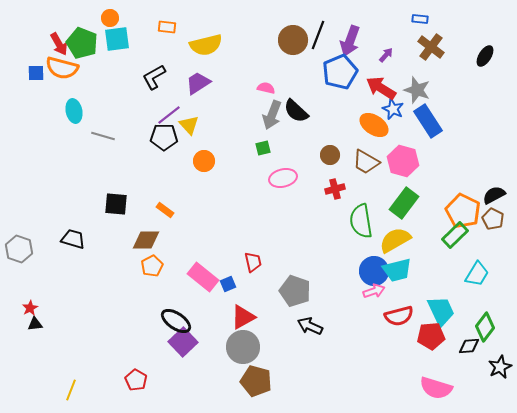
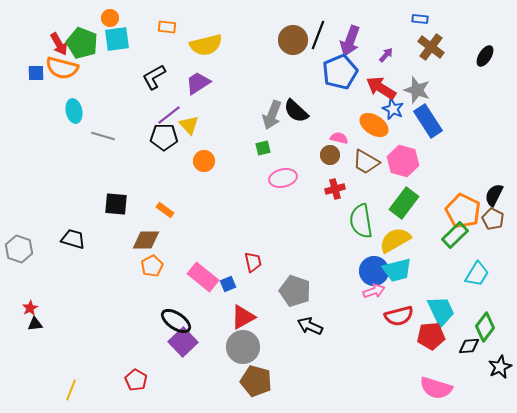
pink semicircle at (266, 88): moved 73 px right, 50 px down
black semicircle at (494, 195): rotated 35 degrees counterclockwise
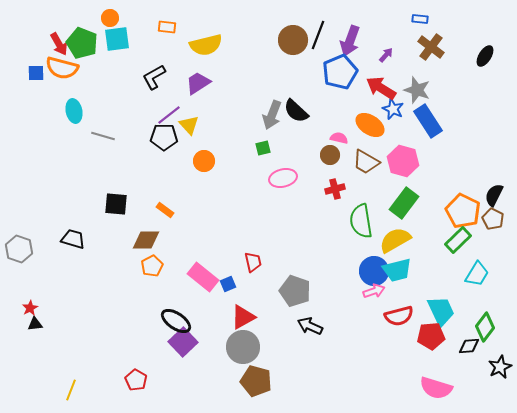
orange ellipse at (374, 125): moved 4 px left
green rectangle at (455, 235): moved 3 px right, 5 px down
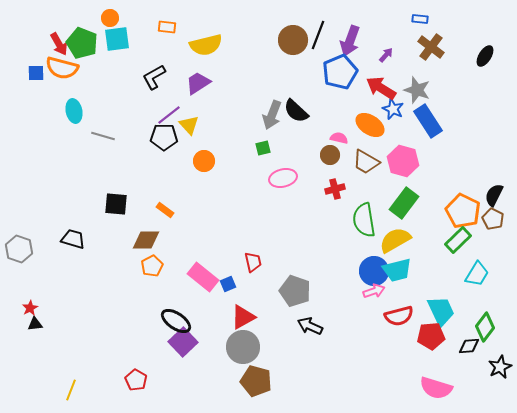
green semicircle at (361, 221): moved 3 px right, 1 px up
